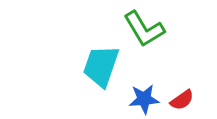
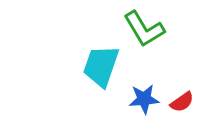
red semicircle: moved 2 px down
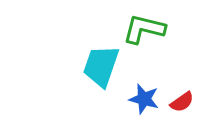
green L-shape: rotated 135 degrees clockwise
blue star: rotated 20 degrees clockwise
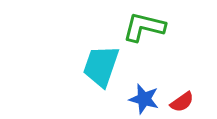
green L-shape: moved 2 px up
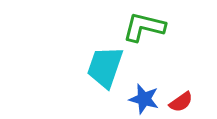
cyan trapezoid: moved 4 px right, 1 px down
red semicircle: moved 1 px left
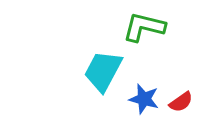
cyan trapezoid: moved 2 px left, 4 px down; rotated 9 degrees clockwise
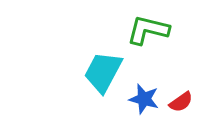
green L-shape: moved 4 px right, 3 px down
cyan trapezoid: moved 1 px down
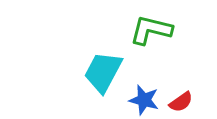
green L-shape: moved 3 px right
blue star: moved 1 px down
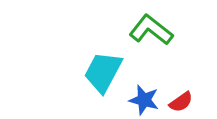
green L-shape: rotated 24 degrees clockwise
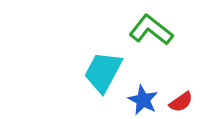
blue star: moved 1 px left; rotated 12 degrees clockwise
